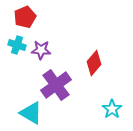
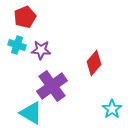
purple cross: moved 4 px left, 1 px down
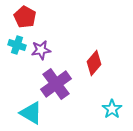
red pentagon: rotated 20 degrees counterclockwise
purple star: rotated 12 degrees counterclockwise
purple cross: moved 4 px right, 2 px up
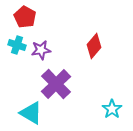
red diamond: moved 17 px up
purple cross: rotated 8 degrees counterclockwise
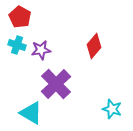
red pentagon: moved 5 px left
cyan star: rotated 18 degrees counterclockwise
